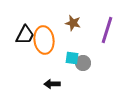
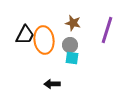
gray circle: moved 13 px left, 18 px up
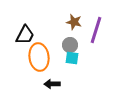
brown star: moved 1 px right, 1 px up
purple line: moved 11 px left
orange ellipse: moved 5 px left, 17 px down
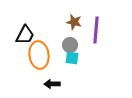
purple line: rotated 12 degrees counterclockwise
orange ellipse: moved 2 px up
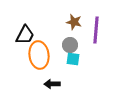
cyan square: moved 1 px right, 1 px down
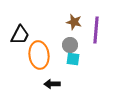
black trapezoid: moved 5 px left
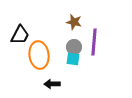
purple line: moved 2 px left, 12 px down
gray circle: moved 4 px right, 2 px down
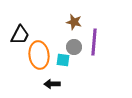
cyan square: moved 10 px left, 1 px down
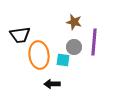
black trapezoid: rotated 55 degrees clockwise
